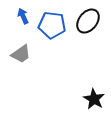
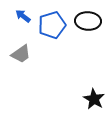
blue arrow: rotated 28 degrees counterclockwise
black ellipse: rotated 55 degrees clockwise
blue pentagon: rotated 24 degrees counterclockwise
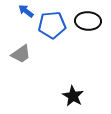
blue arrow: moved 3 px right, 5 px up
blue pentagon: rotated 12 degrees clockwise
black star: moved 21 px left, 3 px up
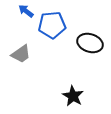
black ellipse: moved 2 px right, 22 px down; rotated 15 degrees clockwise
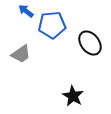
black ellipse: rotated 35 degrees clockwise
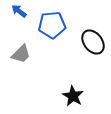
blue arrow: moved 7 px left
black ellipse: moved 3 px right, 1 px up
gray trapezoid: rotated 10 degrees counterclockwise
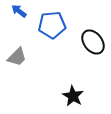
gray trapezoid: moved 4 px left, 3 px down
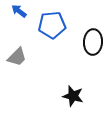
black ellipse: rotated 40 degrees clockwise
black star: rotated 15 degrees counterclockwise
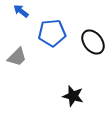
blue arrow: moved 2 px right
blue pentagon: moved 8 px down
black ellipse: rotated 40 degrees counterclockwise
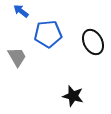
blue pentagon: moved 4 px left, 1 px down
black ellipse: rotated 10 degrees clockwise
gray trapezoid: rotated 75 degrees counterclockwise
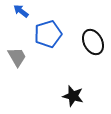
blue pentagon: rotated 12 degrees counterclockwise
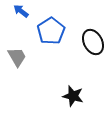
blue pentagon: moved 3 px right, 3 px up; rotated 16 degrees counterclockwise
